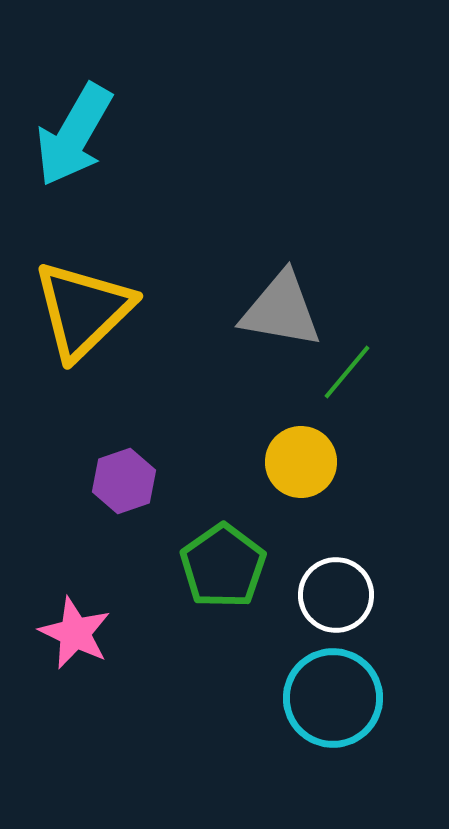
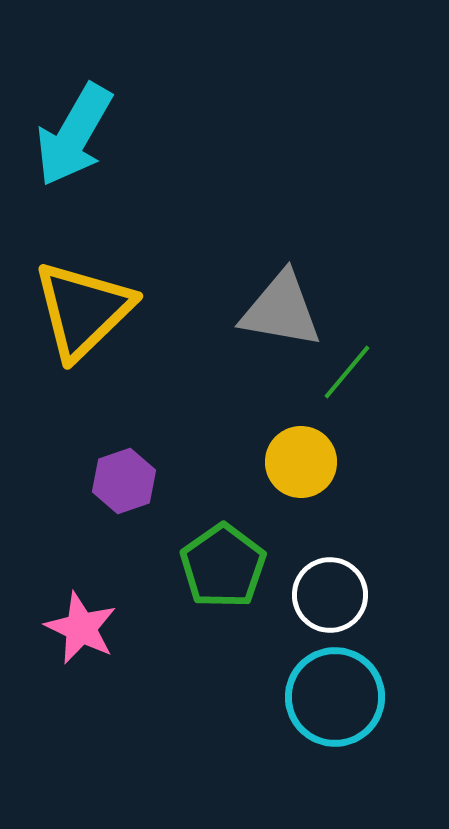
white circle: moved 6 px left
pink star: moved 6 px right, 5 px up
cyan circle: moved 2 px right, 1 px up
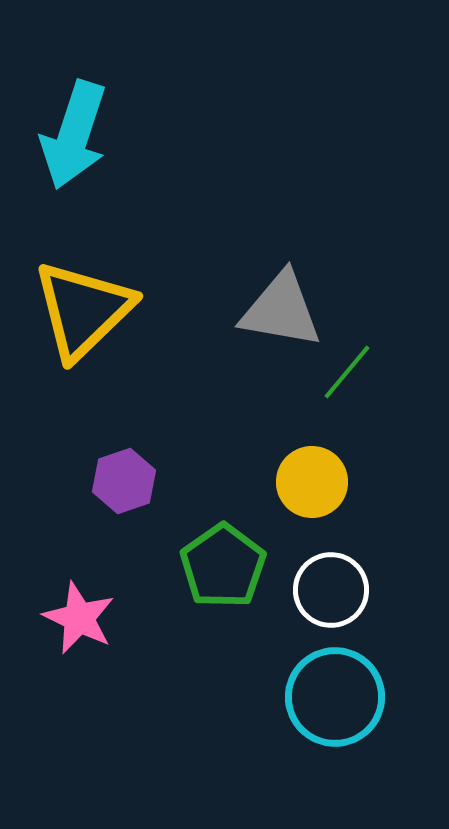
cyan arrow: rotated 12 degrees counterclockwise
yellow circle: moved 11 px right, 20 px down
white circle: moved 1 px right, 5 px up
pink star: moved 2 px left, 10 px up
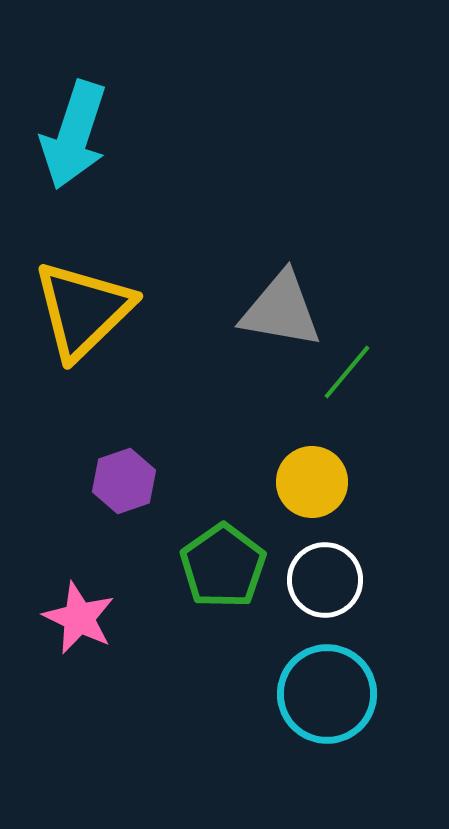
white circle: moved 6 px left, 10 px up
cyan circle: moved 8 px left, 3 px up
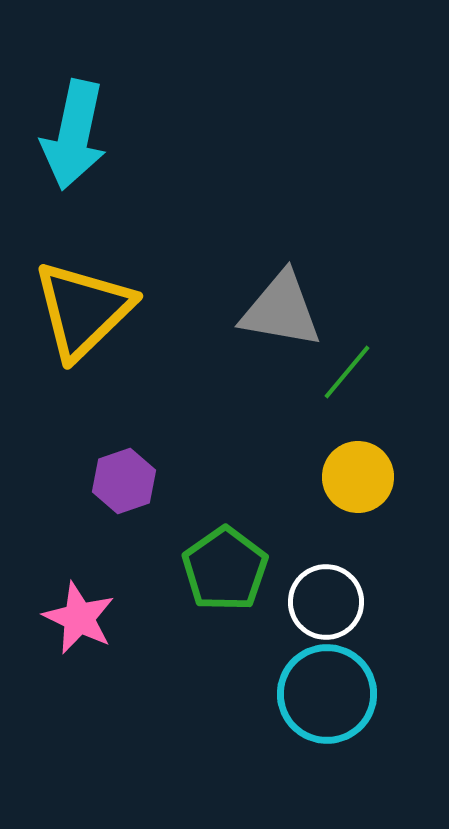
cyan arrow: rotated 6 degrees counterclockwise
yellow circle: moved 46 px right, 5 px up
green pentagon: moved 2 px right, 3 px down
white circle: moved 1 px right, 22 px down
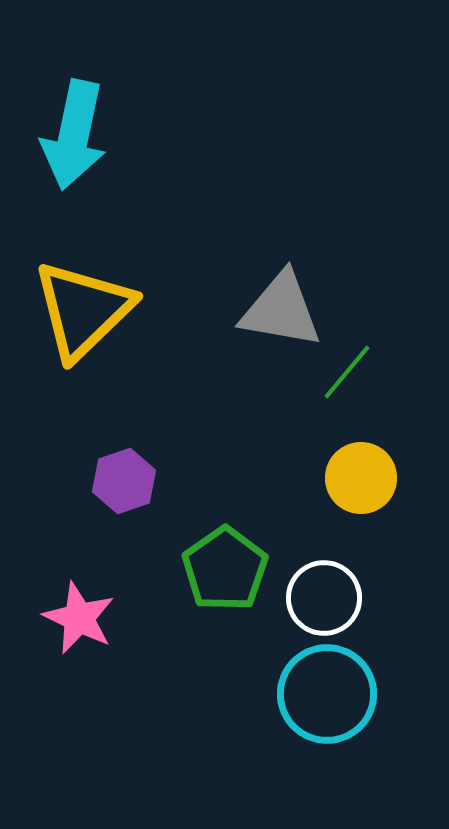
yellow circle: moved 3 px right, 1 px down
white circle: moved 2 px left, 4 px up
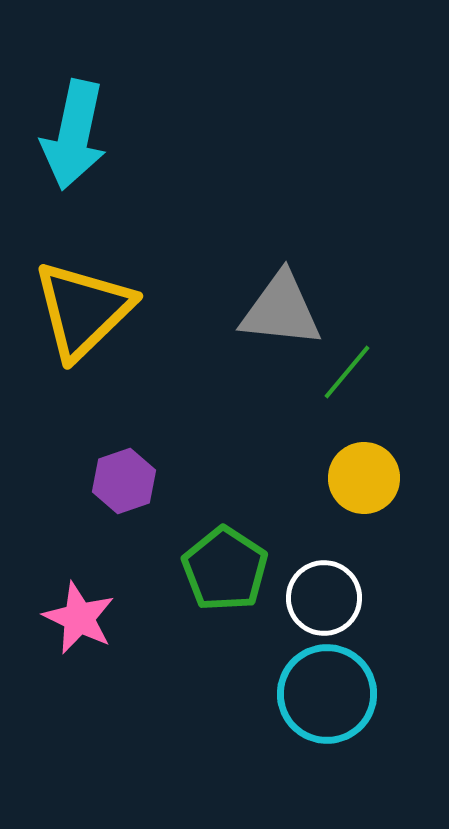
gray triangle: rotated 4 degrees counterclockwise
yellow circle: moved 3 px right
green pentagon: rotated 4 degrees counterclockwise
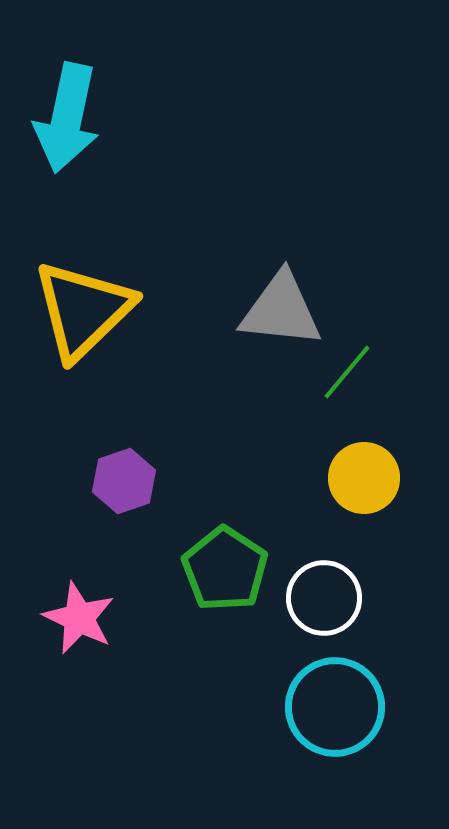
cyan arrow: moved 7 px left, 17 px up
cyan circle: moved 8 px right, 13 px down
